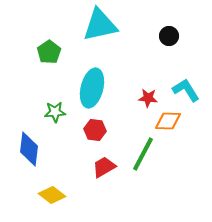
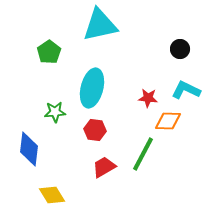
black circle: moved 11 px right, 13 px down
cyan L-shape: rotated 32 degrees counterclockwise
yellow diamond: rotated 20 degrees clockwise
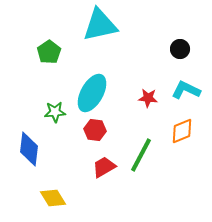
cyan ellipse: moved 5 px down; rotated 15 degrees clockwise
orange diamond: moved 14 px right, 10 px down; rotated 24 degrees counterclockwise
green line: moved 2 px left, 1 px down
yellow diamond: moved 1 px right, 3 px down
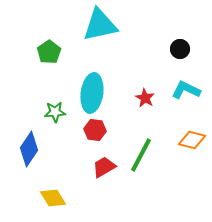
cyan ellipse: rotated 21 degrees counterclockwise
red star: moved 3 px left; rotated 24 degrees clockwise
orange diamond: moved 10 px right, 9 px down; rotated 36 degrees clockwise
blue diamond: rotated 28 degrees clockwise
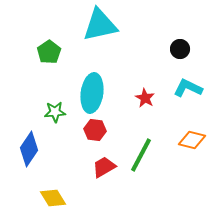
cyan L-shape: moved 2 px right, 2 px up
